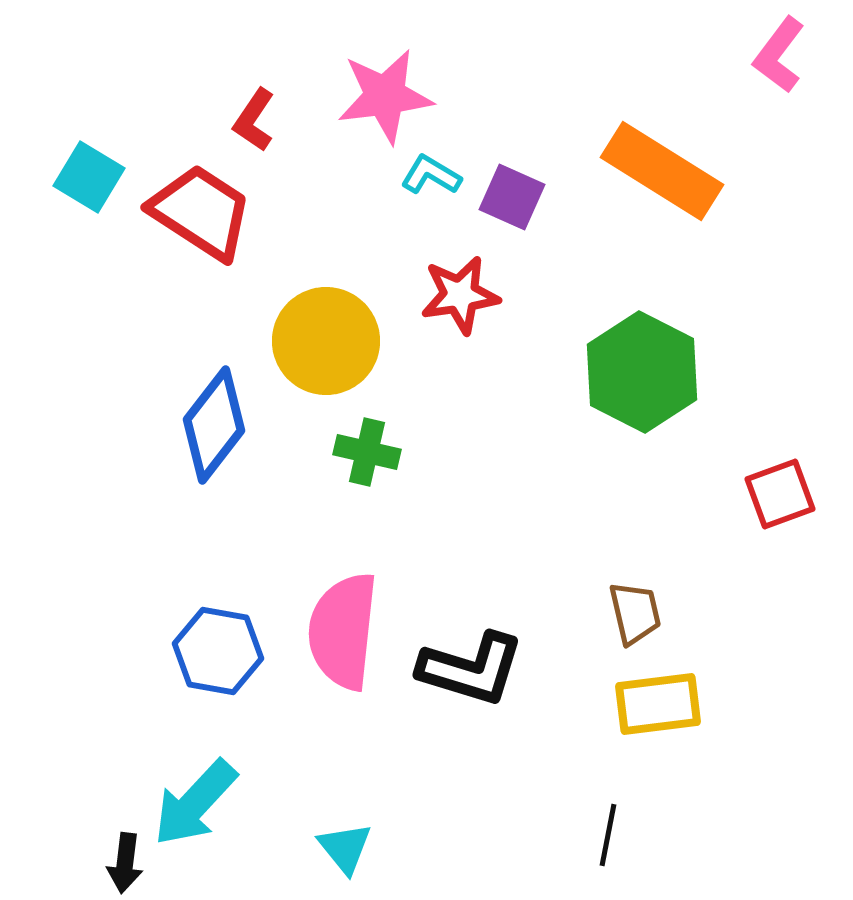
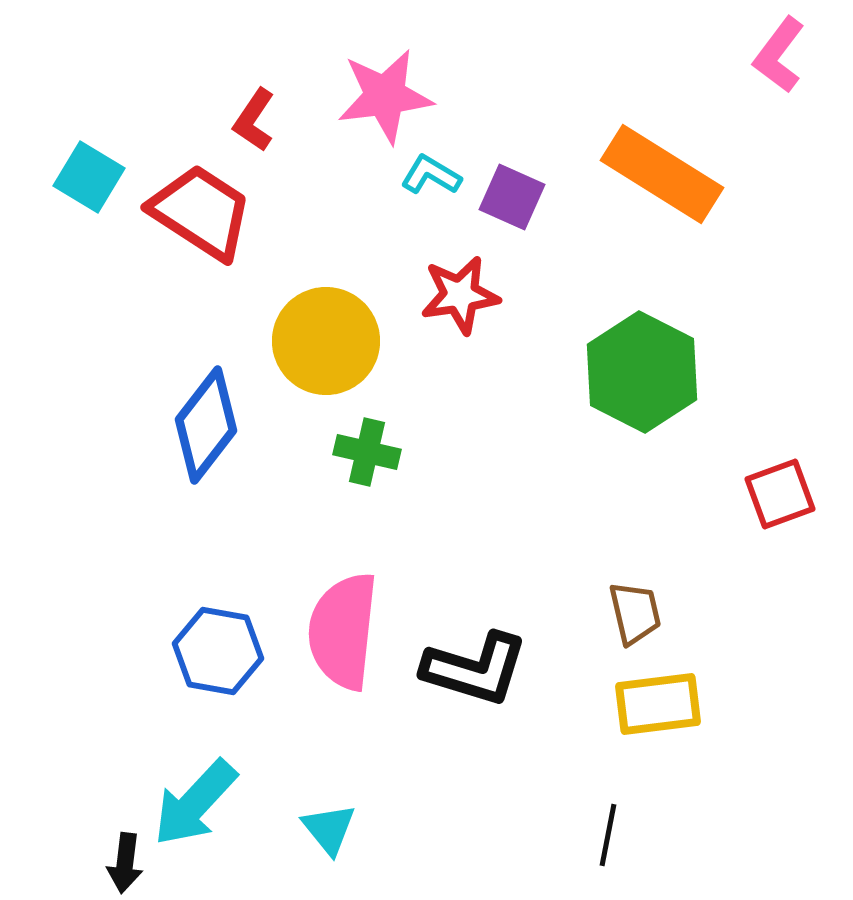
orange rectangle: moved 3 px down
blue diamond: moved 8 px left
black L-shape: moved 4 px right
cyan triangle: moved 16 px left, 19 px up
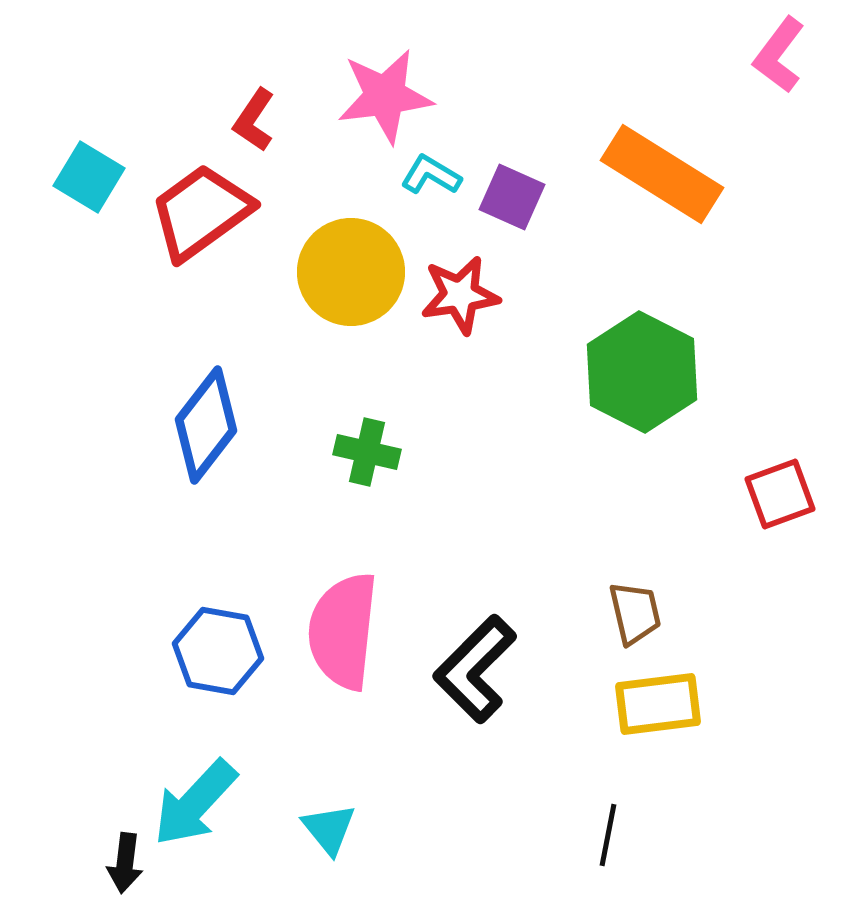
red trapezoid: rotated 69 degrees counterclockwise
yellow circle: moved 25 px right, 69 px up
black L-shape: rotated 118 degrees clockwise
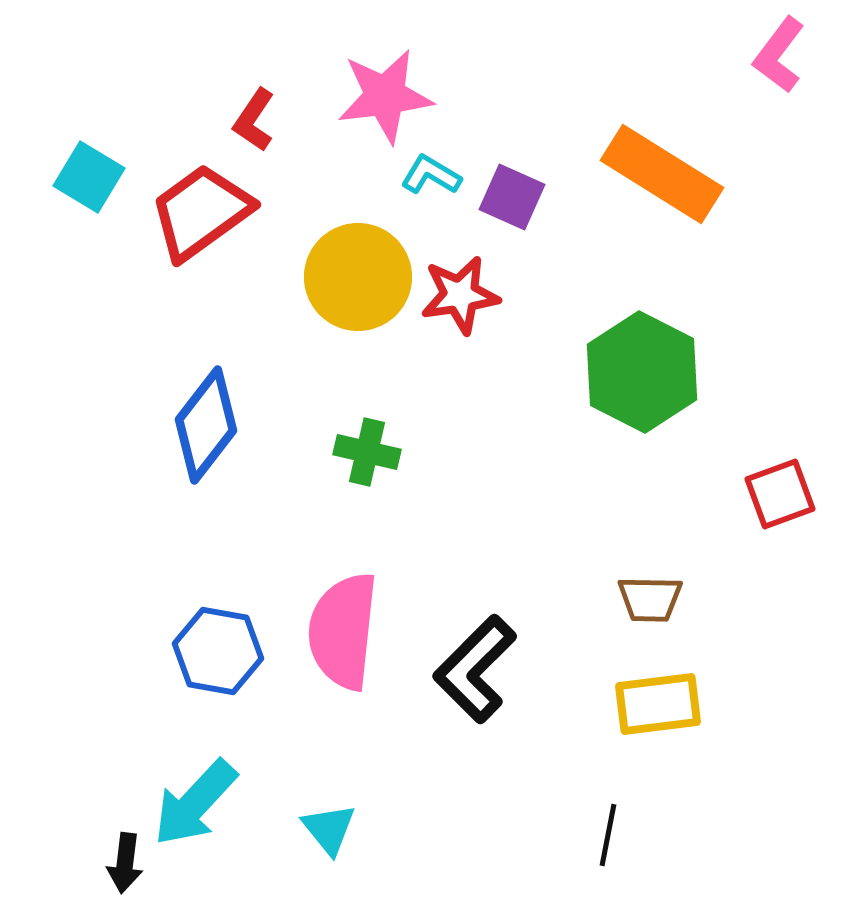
yellow circle: moved 7 px right, 5 px down
brown trapezoid: moved 15 px right, 14 px up; rotated 104 degrees clockwise
